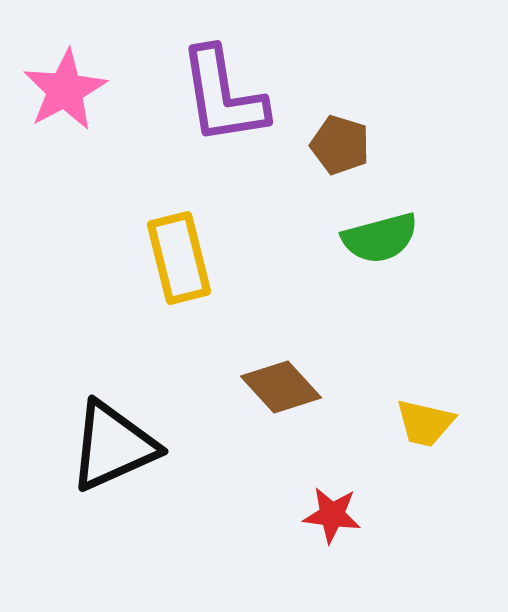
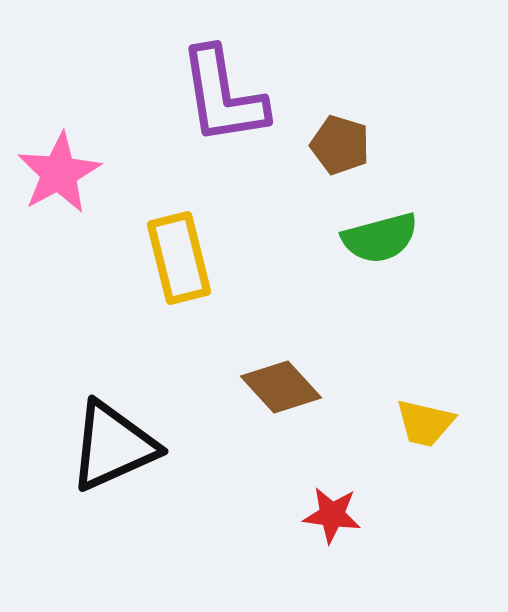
pink star: moved 6 px left, 83 px down
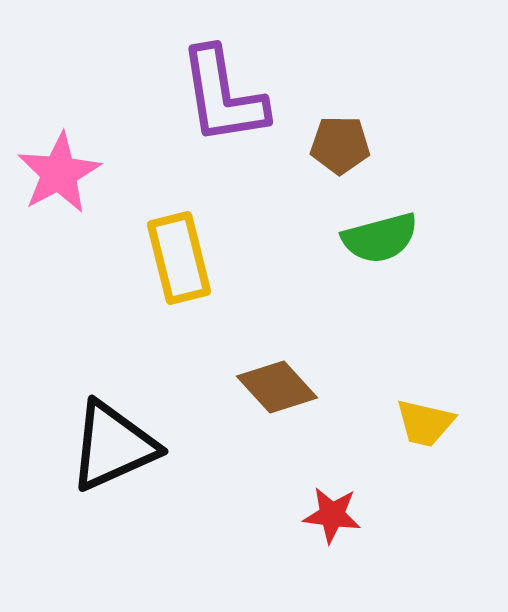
brown pentagon: rotated 16 degrees counterclockwise
brown diamond: moved 4 px left
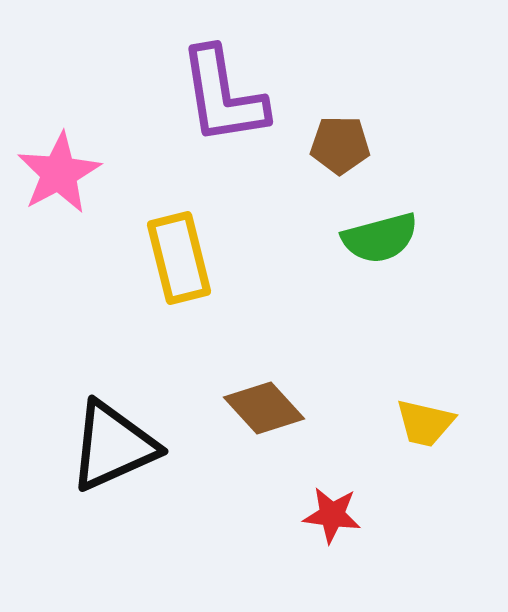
brown diamond: moved 13 px left, 21 px down
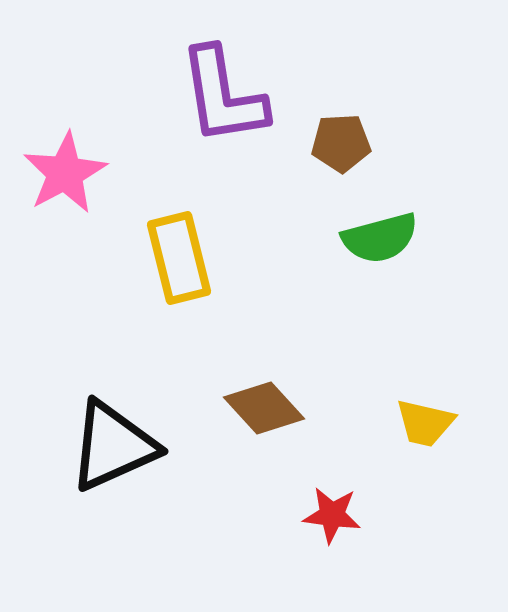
brown pentagon: moved 1 px right, 2 px up; rotated 4 degrees counterclockwise
pink star: moved 6 px right
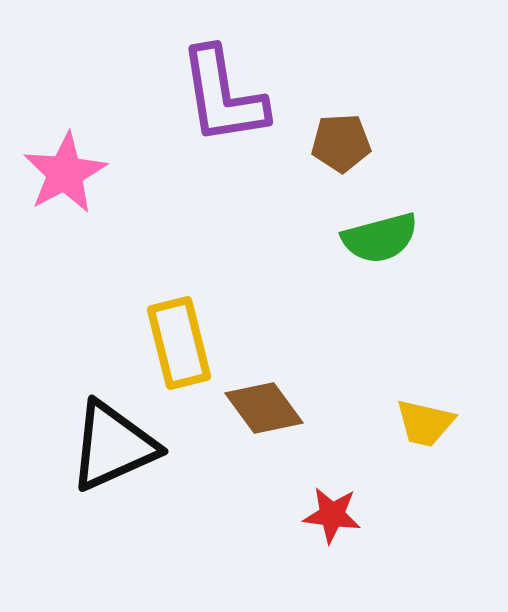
yellow rectangle: moved 85 px down
brown diamond: rotated 6 degrees clockwise
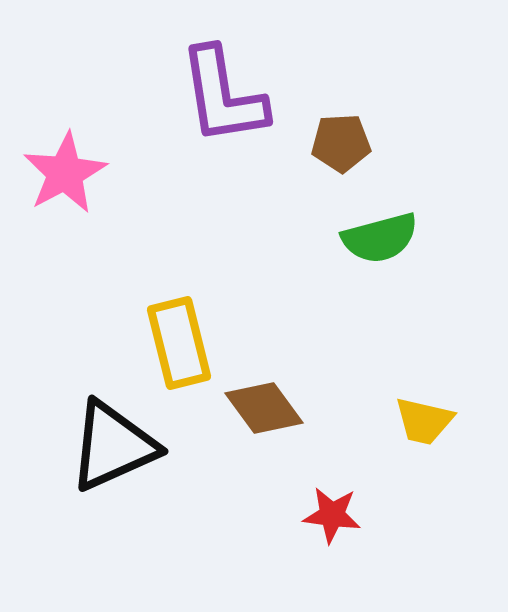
yellow trapezoid: moved 1 px left, 2 px up
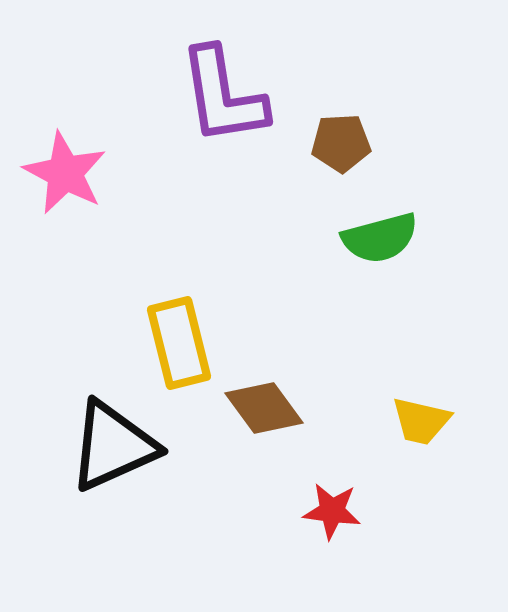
pink star: rotated 16 degrees counterclockwise
yellow trapezoid: moved 3 px left
red star: moved 4 px up
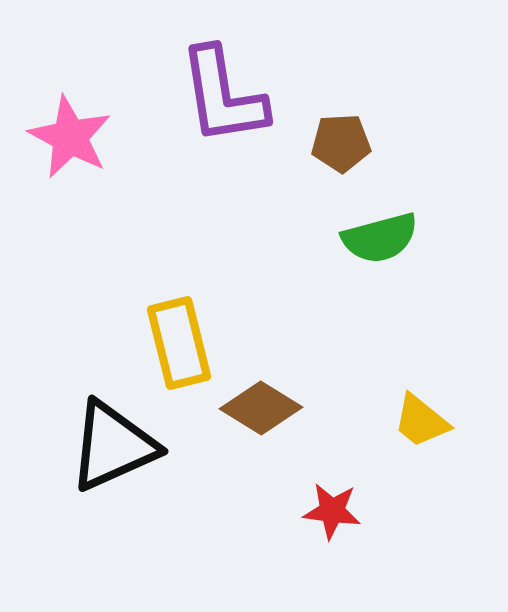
pink star: moved 5 px right, 36 px up
brown diamond: moved 3 px left; rotated 22 degrees counterclockwise
yellow trapezoid: rotated 26 degrees clockwise
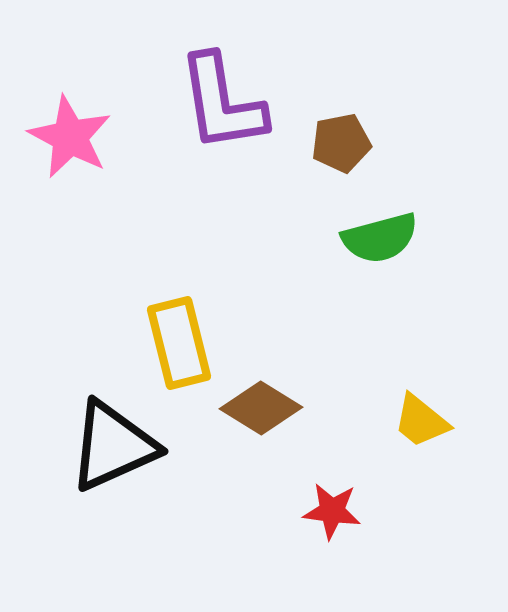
purple L-shape: moved 1 px left, 7 px down
brown pentagon: rotated 8 degrees counterclockwise
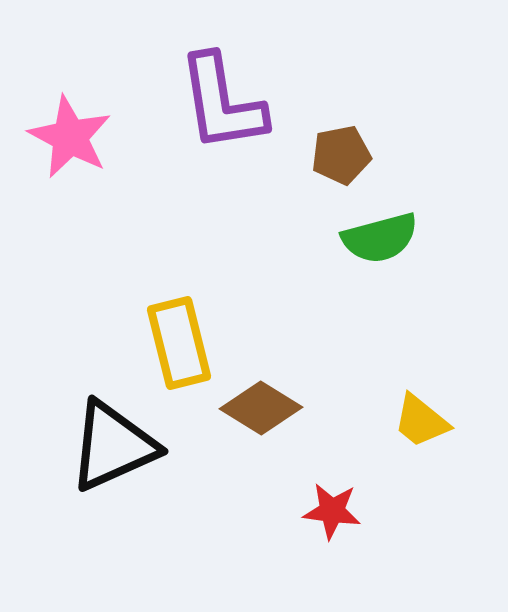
brown pentagon: moved 12 px down
